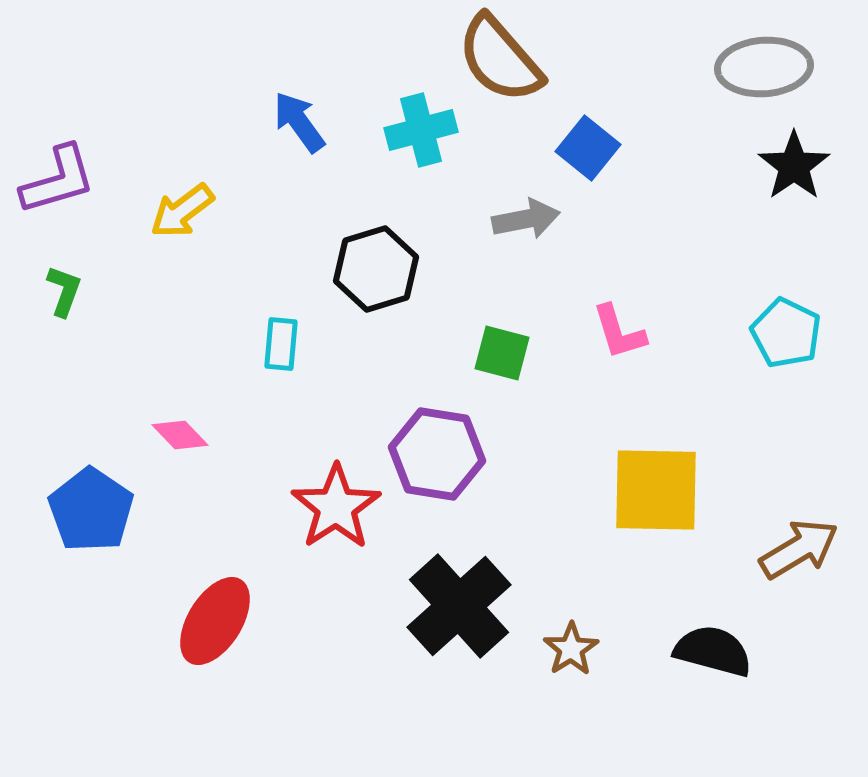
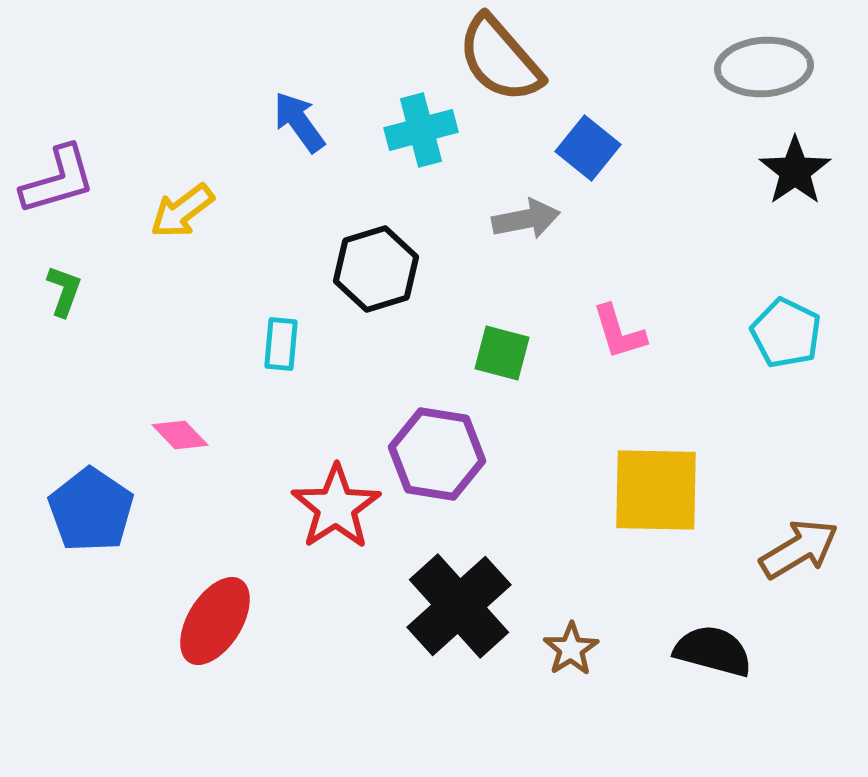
black star: moved 1 px right, 5 px down
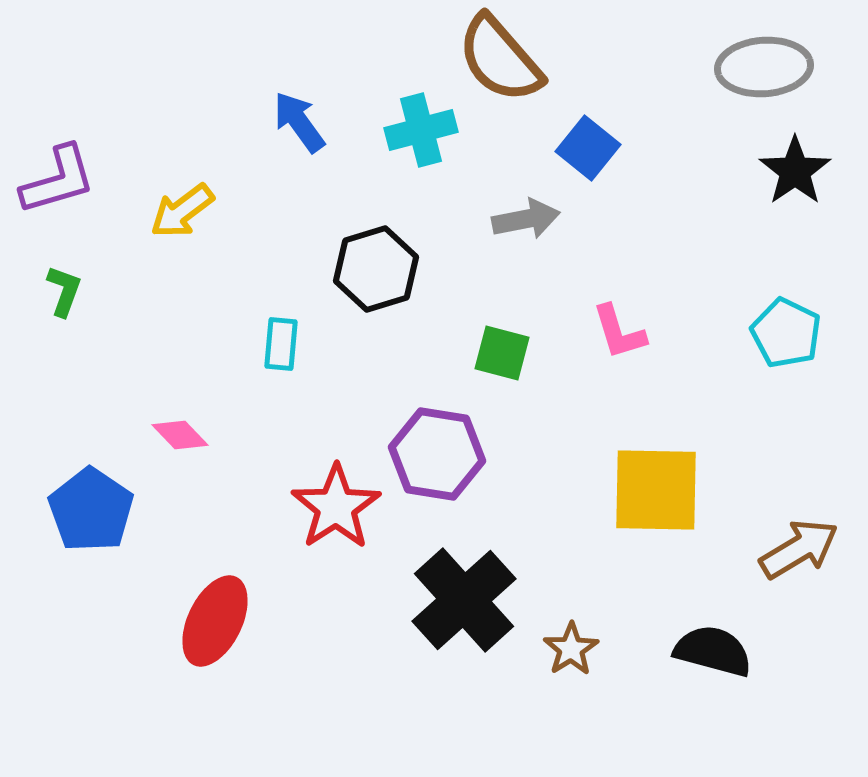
black cross: moved 5 px right, 6 px up
red ellipse: rotated 6 degrees counterclockwise
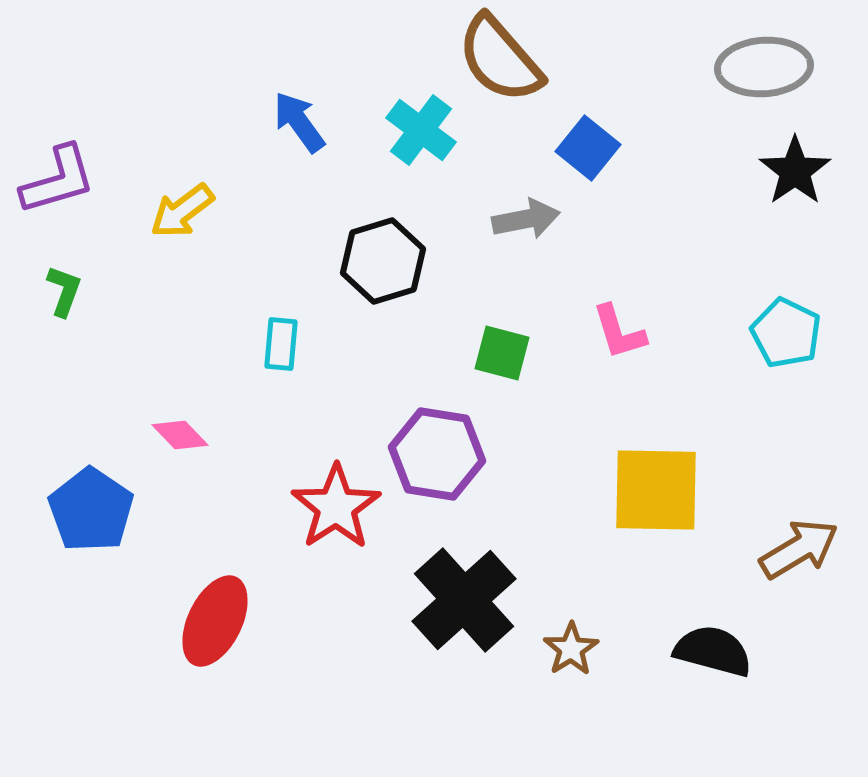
cyan cross: rotated 38 degrees counterclockwise
black hexagon: moved 7 px right, 8 px up
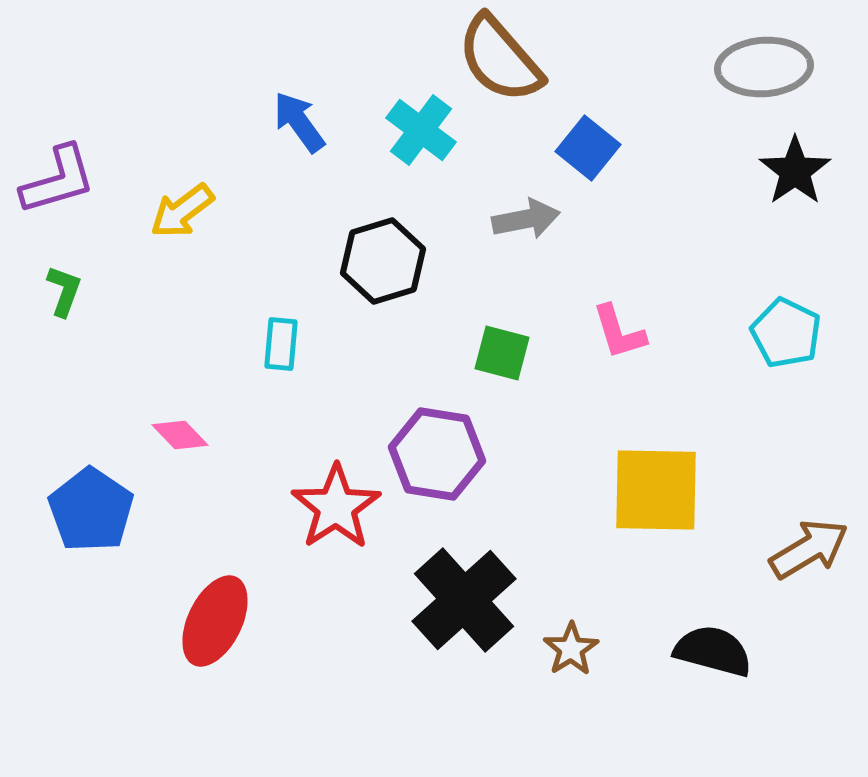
brown arrow: moved 10 px right
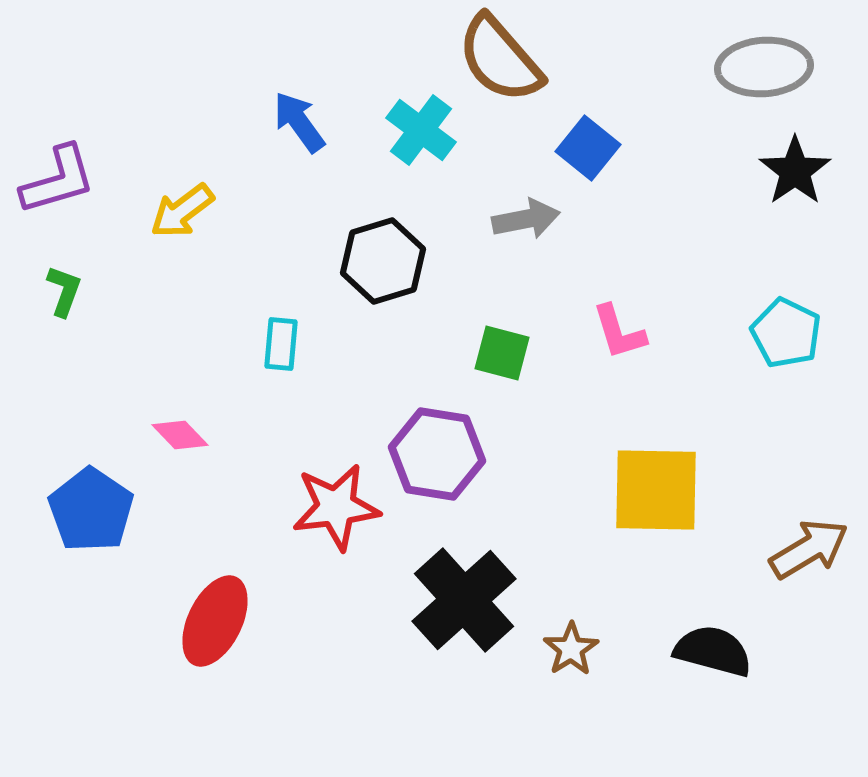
red star: rotated 26 degrees clockwise
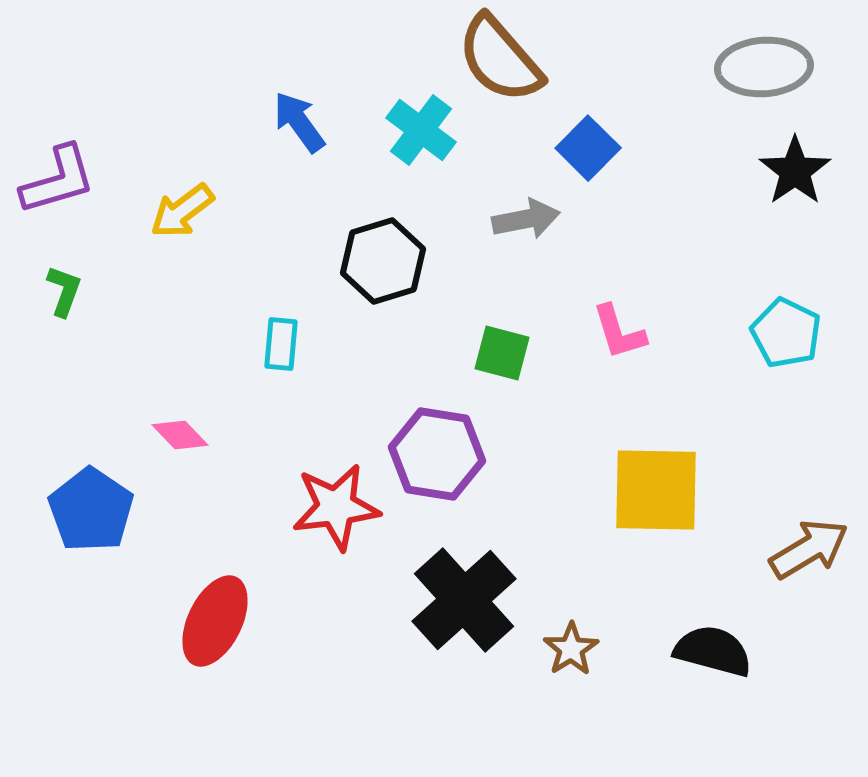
blue square: rotated 6 degrees clockwise
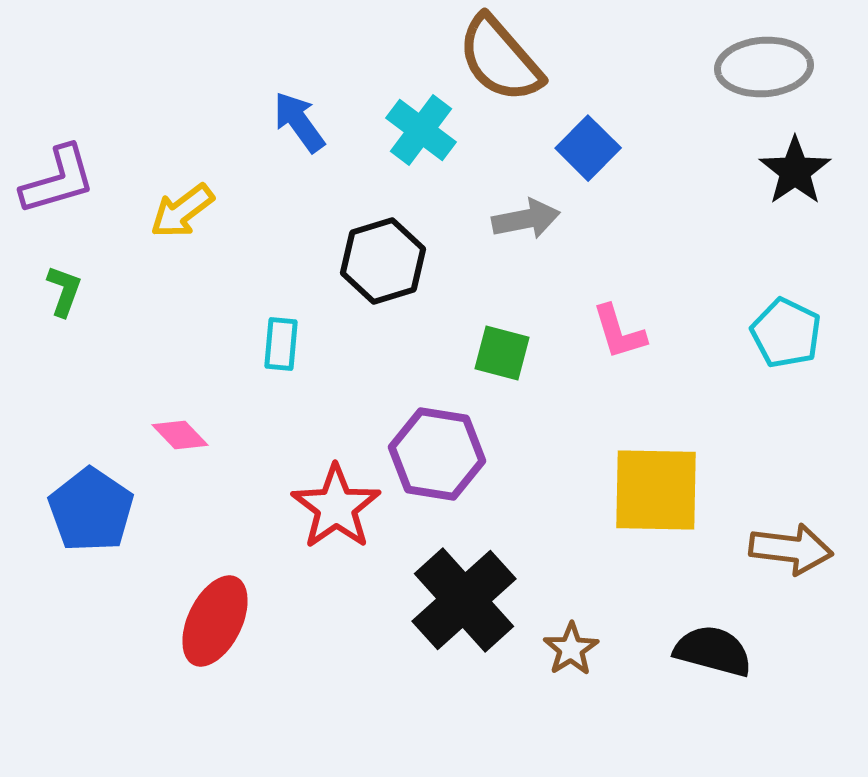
red star: rotated 28 degrees counterclockwise
brown arrow: moved 18 px left; rotated 38 degrees clockwise
